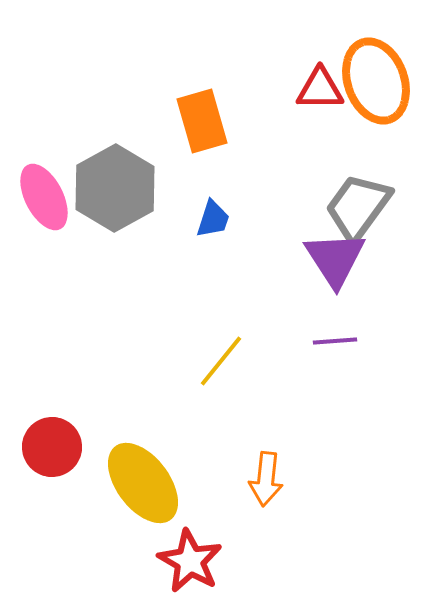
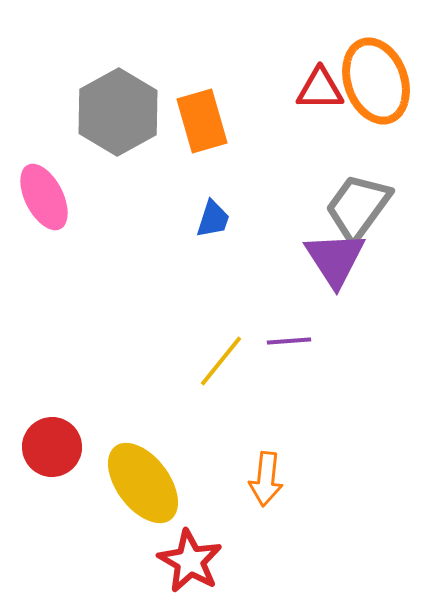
gray hexagon: moved 3 px right, 76 px up
purple line: moved 46 px left
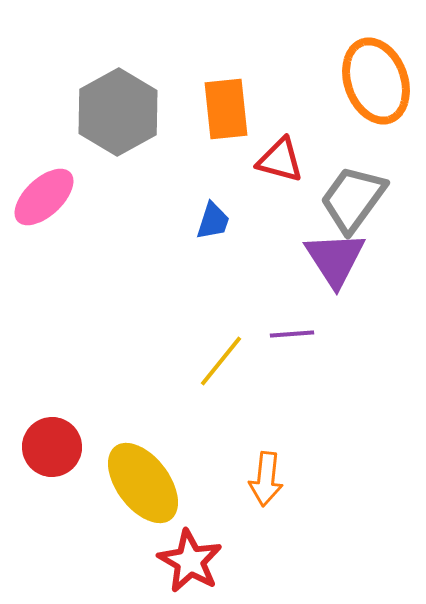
red triangle: moved 40 px left, 71 px down; rotated 15 degrees clockwise
orange rectangle: moved 24 px right, 12 px up; rotated 10 degrees clockwise
pink ellipse: rotated 74 degrees clockwise
gray trapezoid: moved 5 px left, 8 px up
blue trapezoid: moved 2 px down
purple line: moved 3 px right, 7 px up
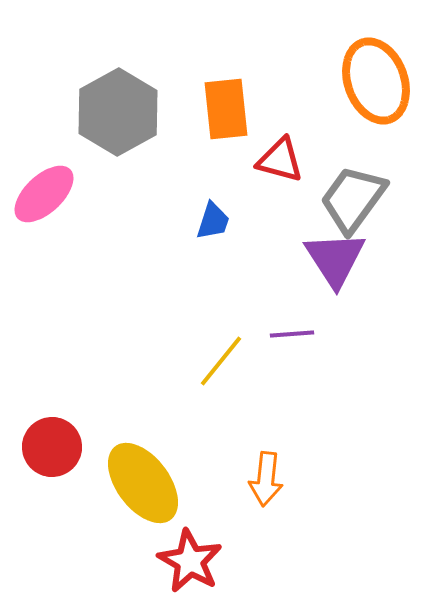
pink ellipse: moved 3 px up
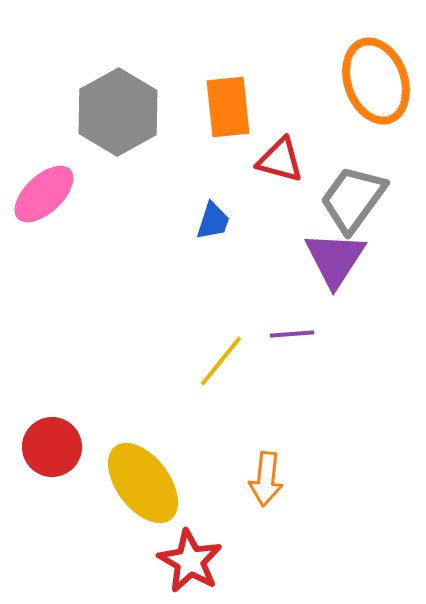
orange rectangle: moved 2 px right, 2 px up
purple triangle: rotated 6 degrees clockwise
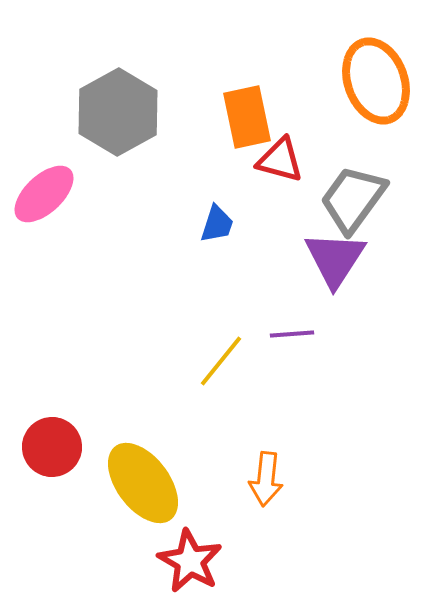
orange rectangle: moved 19 px right, 10 px down; rotated 6 degrees counterclockwise
blue trapezoid: moved 4 px right, 3 px down
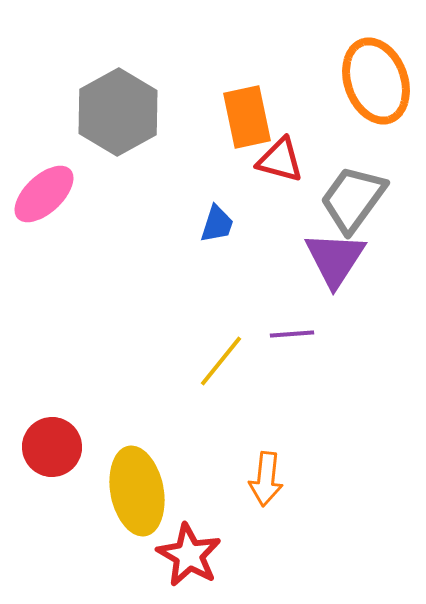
yellow ellipse: moved 6 px left, 8 px down; rotated 26 degrees clockwise
red star: moved 1 px left, 6 px up
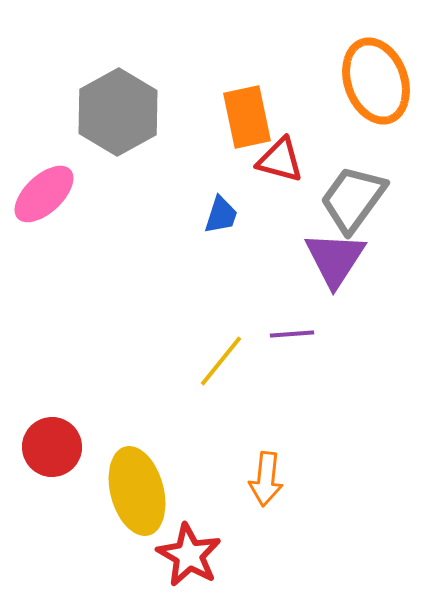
blue trapezoid: moved 4 px right, 9 px up
yellow ellipse: rotated 4 degrees counterclockwise
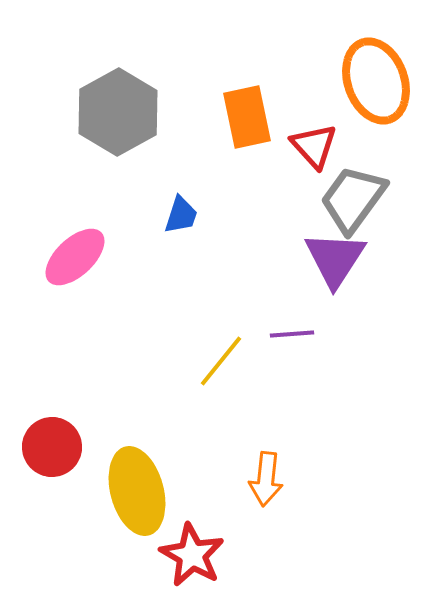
red triangle: moved 34 px right, 14 px up; rotated 33 degrees clockwise
pink ellipse: moved 31 px right, 63 px down
blue trapezoid: moved 40 px left
red star: moved 3 px right
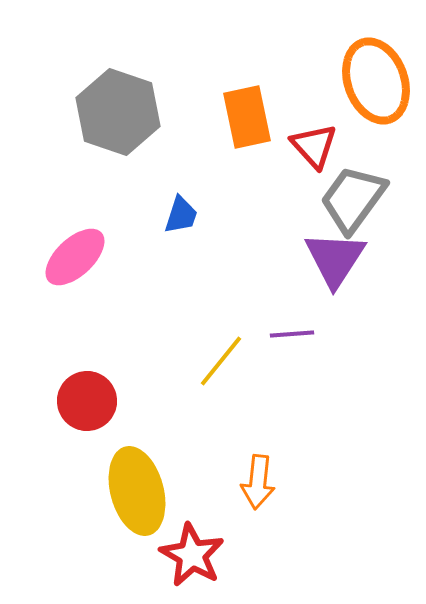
gray hexagon: rotated 12 degrees counterclockwise
red circle: moved 35 px right, 46 px up
orange arrow: moved 8 px left, 3 px down
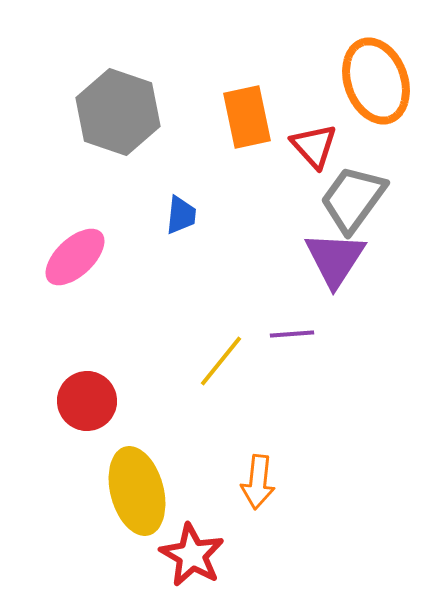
blue trapezoid: rotated 12 degrees counterclockwise
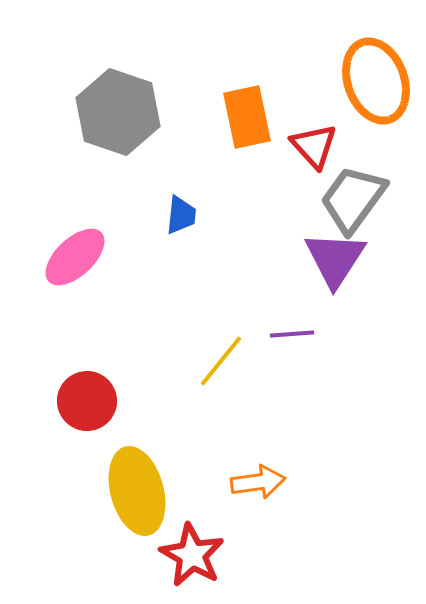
orange arrow: rotated 104 degrees counterclockwise
